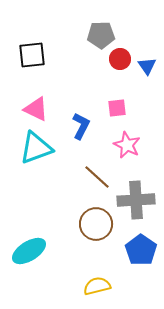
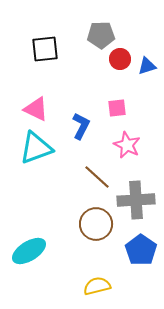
black square: moved 13 px right, 6 px up
blue triangle: rotated 48 degrees clockwise
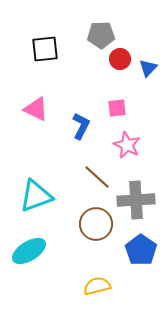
blue triangle: moved 1 px right, 2 px down; rotated 30 degrees counterclockwise
cyan triangle: moved 48 px down
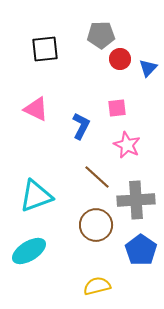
brown circle: moved 1 px down
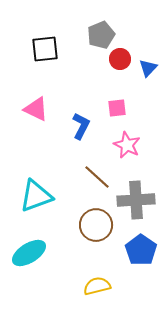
gray pentagon: rotated 20 degrees counterclockwise
cyan ellipse: moved 2 px down
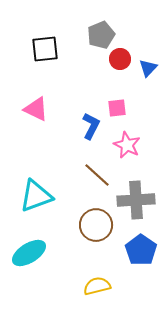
blue L-shape: moved 10 px right
brown line: moved 2 px up
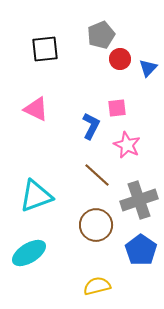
gray cross: moved 3 px right; rotated 15 degrees counterclockwise
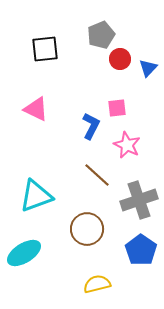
brown circle: moved 9 px left, 4 px down
cyan ellipse: moved 5 px left
yellow semicircle: moved 2 px up
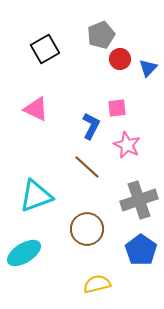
black square: rotated 24 degrees counterclockwise
brown line: moved 10 px left, 8 px up
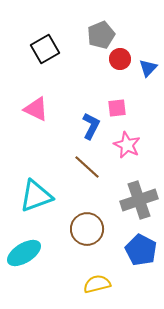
blue pentagon: rotated 8 degrees counterclockwise
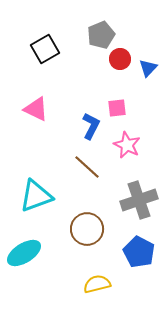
blue pentagon: moved 2 px left, 2 px down
